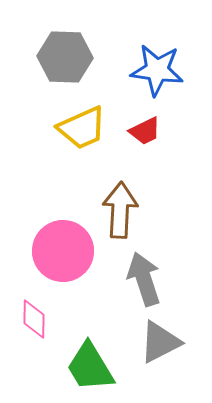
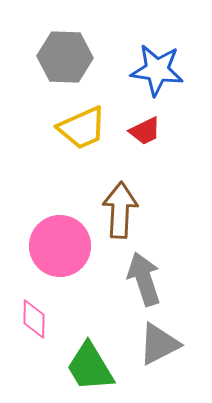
pink circle: moved 3 px left, 5 px up
gray triangle: moved 1 px left, 2 px down
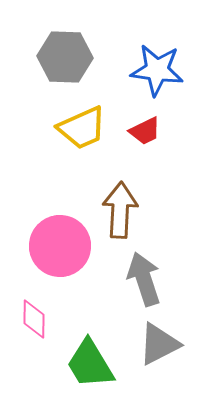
green trapezoid: moved 3 px up
